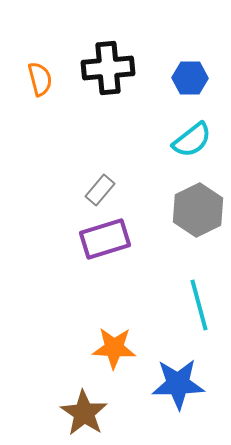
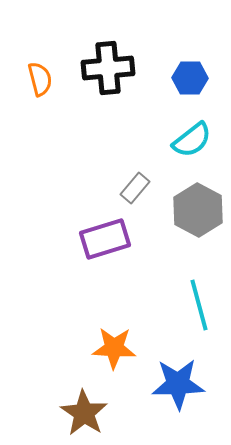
gray rectangle: moved 35 px right, 2 px up
gray hexagon: rotated 6 degrees counterclockwise
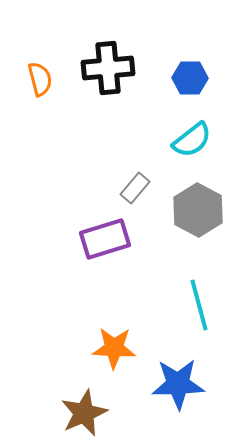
brown star: rotated 15 degrees clockwise
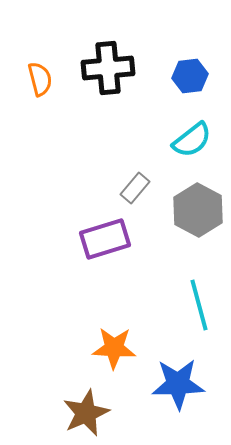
blue hexagon: moved 2 px up; rotated 8 degrees counterclockwise
brown star: moved 2 px right
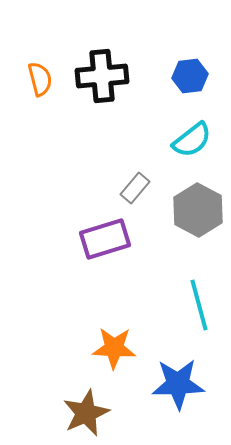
black cross: moved 6 px left, 8 px down
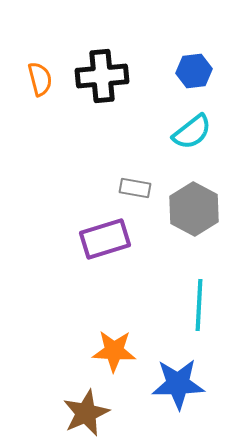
blue hexagon: moved 4 px right, 5 px up
cyan semicircle: moved 8 px up
gray rectangle: rotated 60 degrees clockwise
gray hexagon: moved 4 px left, 1 px up
cyan line: rotated 18 degrees clockwise
orange star: moved 3 px down
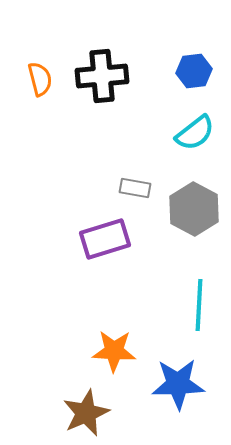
cyan semicircle: moved 3 px right, 1 px down
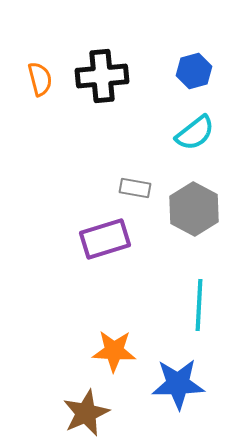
blue hexagon: rotated 8 degrees counterclockwise
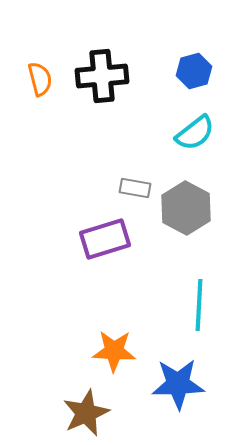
gray hexagon: moved 8 px left, 1 px up
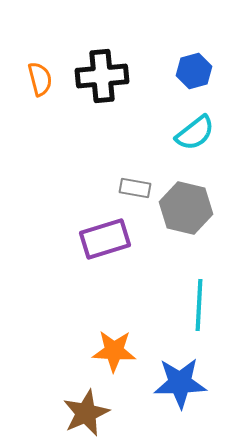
gray hexagon: rotated 15 degrees counterclockwise
blue star: moved 2 px right, 1 px up
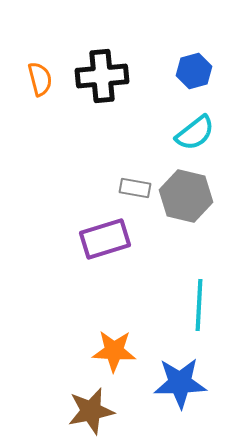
gray hexagon: moved 12 px up
brown star: moved 5 px right, 2 px up; rotated 12 degrees clockwise
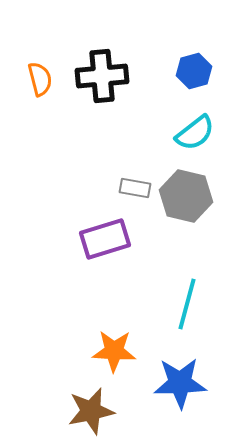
cyan line: moved 12 px left, 1 px up; rotated 12 degrees clockwise
